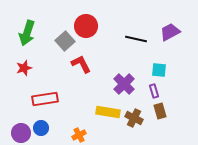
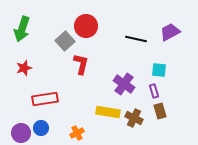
green arrow: moved 5 px left, 4 px up
red L-shape: rotated 40 degrees clockwise
purple cross: rotated 10 degrees counterclockwise
orange cross: moved 2 px left, 2 px up
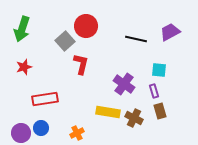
red star: moved 1 px up
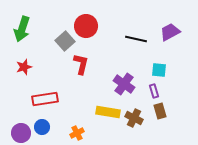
blue circle: moved 1 px right, 1 px up
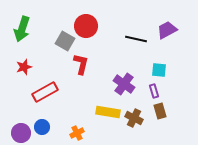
purple trapezoid: moved 3 px left, 2 px up
gray square: rotated 18 degrees counterclockwise
red rectangle: moved 7 px up; rotated 20 degrees counterclockwise
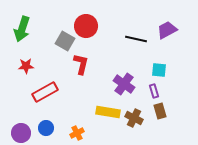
red star: moved 2 px right, 1 px up; rotated 14 degrees clockwise
blue circle: moved 4 px right, 1 px down
